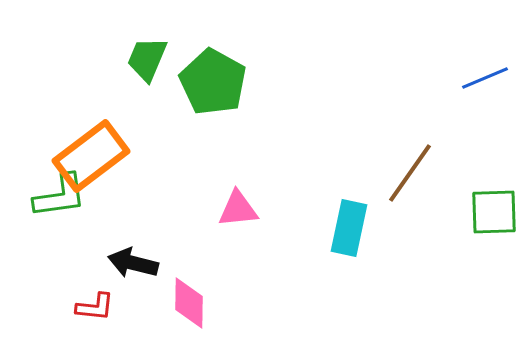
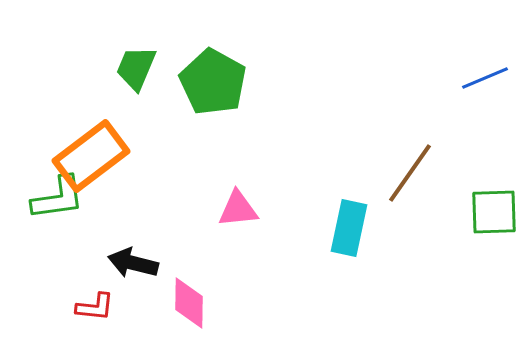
green trapezoid: moved 11 px left, 9 px down
green L-shape: moved 2 px left, 2 px down
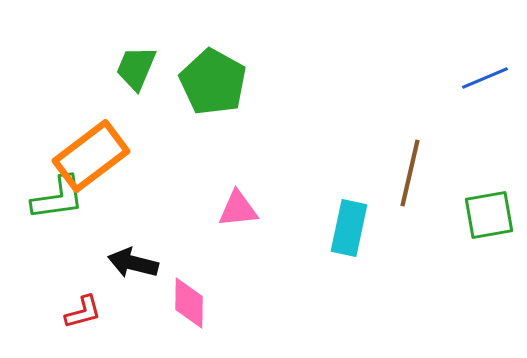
brown line: rotated 22 degrees counterclockwise
green square: moved 5 px left, 3 px down; rotated 8 degrees counterclockwise
red L-shape: moved 12 px left, 5 px down; rotated 21 degrees counterclockwise
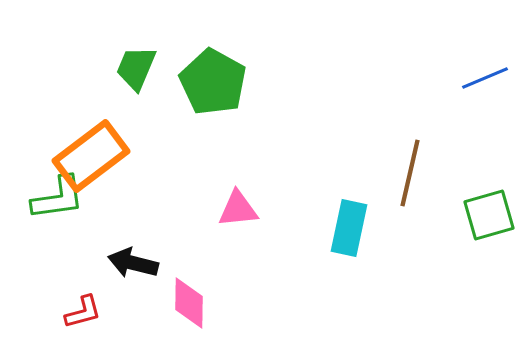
green square: rotated 6 degrees counterclockwise
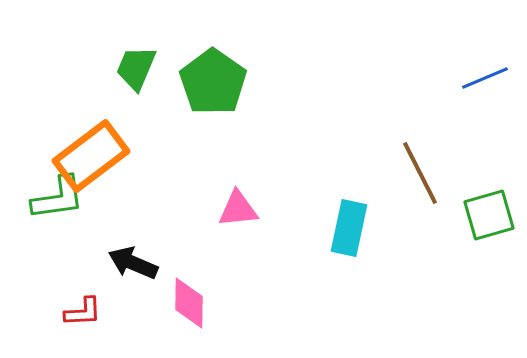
green pentagon: rotated 6 degrees clockwise
brown line: moved 10 px right; rotated 40 degrees counterclockwise
black arrow: rotated 9 degrees clockwise
red L-shape: rotated 12 degrees clockwise
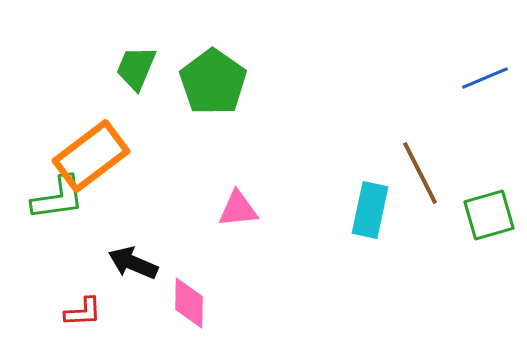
cyan rectangle: moved 21 px right, 18 px up
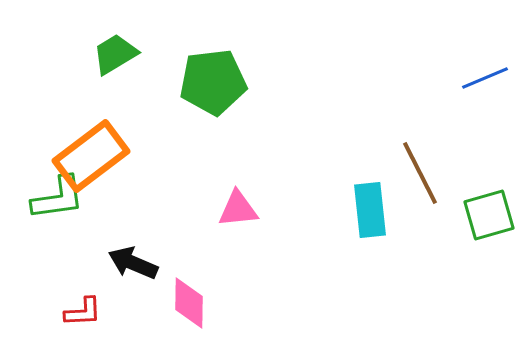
green trapezoid: moved 21 px left, 14 px up; rotated 36 degrees clockwise
green pentagon: rotated 30 degrees clockwise
cyan rectangle: rotated 18 degrees counterclockwise
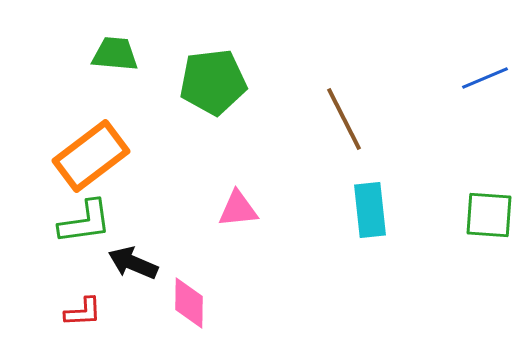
green trapezoid: rotated 36 degrees clockwise
brown line: moved 76 px left, 54 px up
green L-shape: moved 27 px right, 24 px down
green square: rotated 20 degrees clockwise
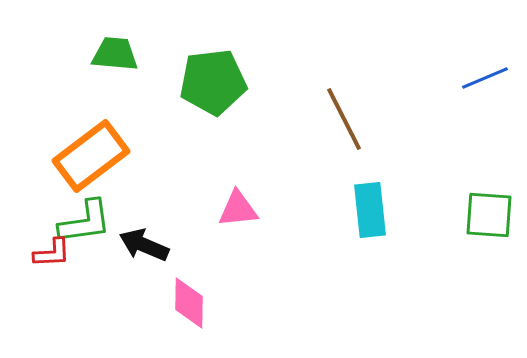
black arrow: moved 11 px right, 18 px up
red L-shape: moved 31 px left, 59 px up
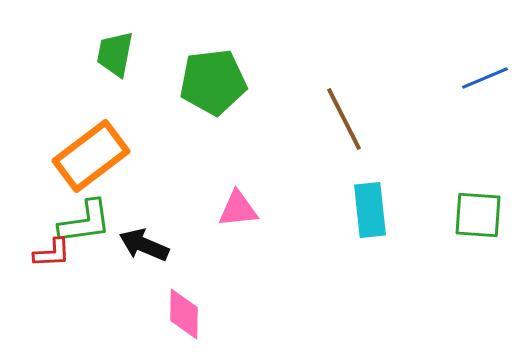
green trapezoid: rotated 84 degrees counterclockwise
green square: moved 11 px left
pink diamond: moved 5 px left, 11 px down
